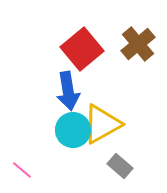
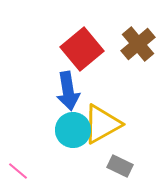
gray rectangle: rotated 15 degrees counterclockwise
pink line: moved 4 px left, 1 px down
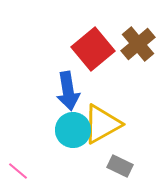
red square: moved 11 px right
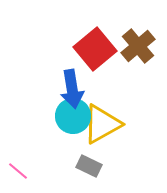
brown cross: moved 2 px down
red square: moved 2 px right
blue arrow: moved 4 px right, 2 px up
cyan circle: moved 14 px up
gray rectangle: moved 31 px left
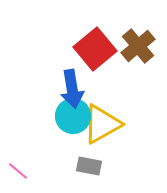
gray rectangle: rotated 15 degrees counterclockwise
